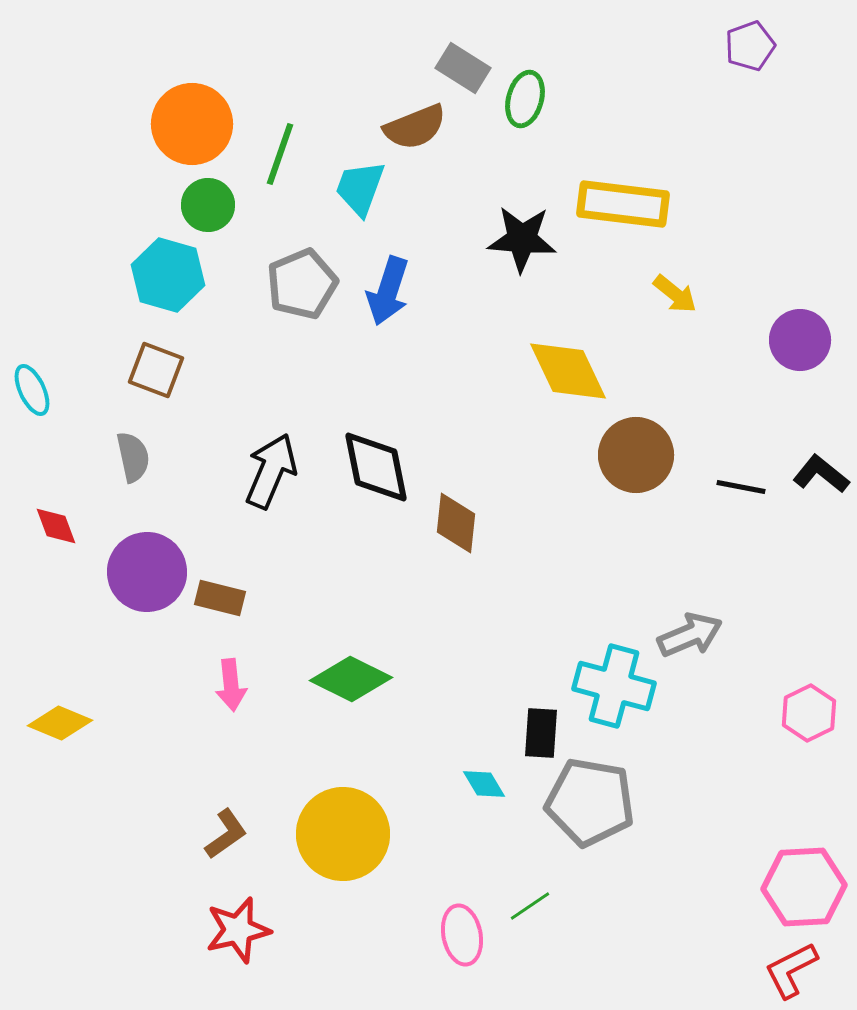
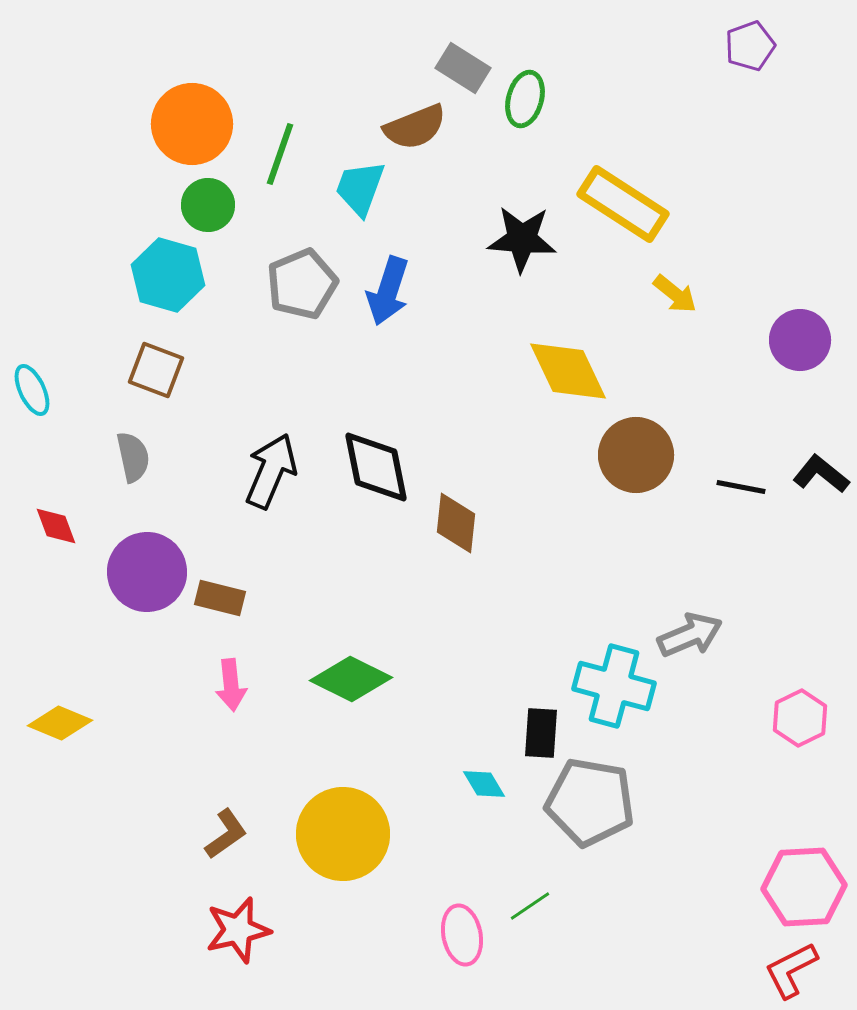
yellow rectangle at (623, 204): rotated 26 degrees clockwise
pink hexagon at (809, 713): moved 9 px left, 5 px down
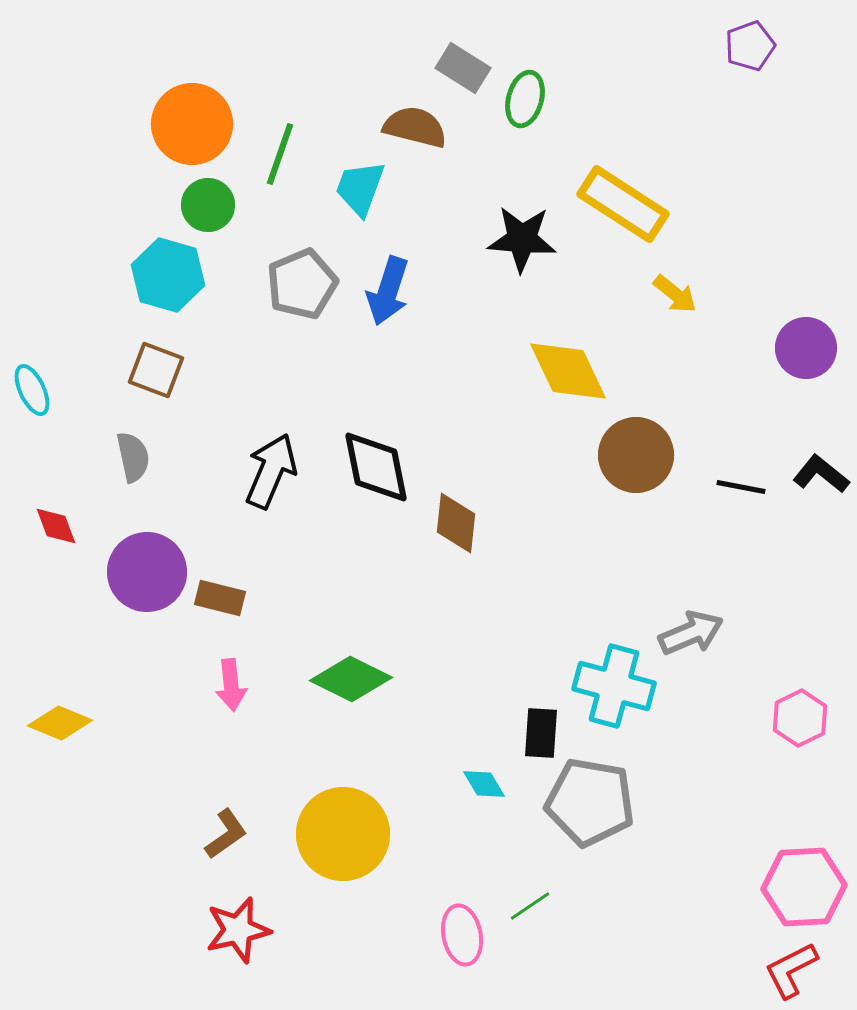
brown semicircle at (415, 127): rotated 144 degrees counterclockwise
purple circle at (800, 340): moved 6 px right, 8 px down
gray arrow at (690, 635): moved 1 px right, 2 px up
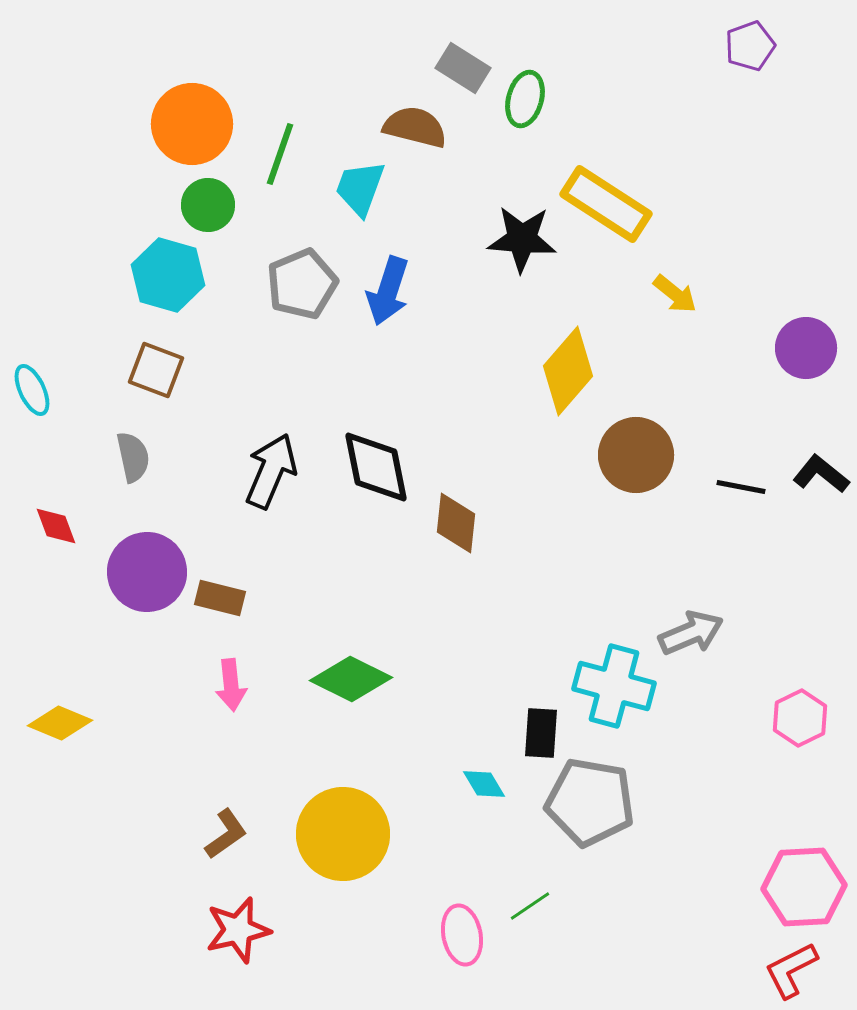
yellow rectangle at (623, 204): moved 17 px left
yellow diamond at (568, 371): rotated 66 degrees clockwise
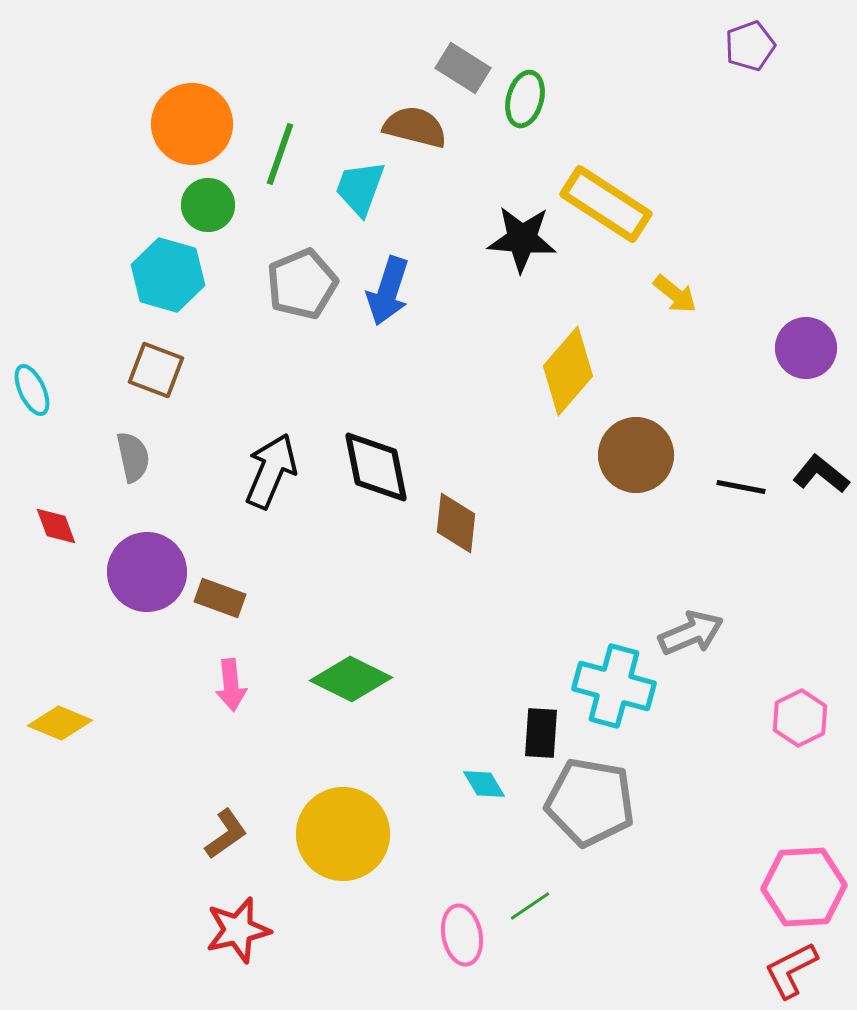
brown rectangle at (220, 598): rotated 6 degrees clockwise
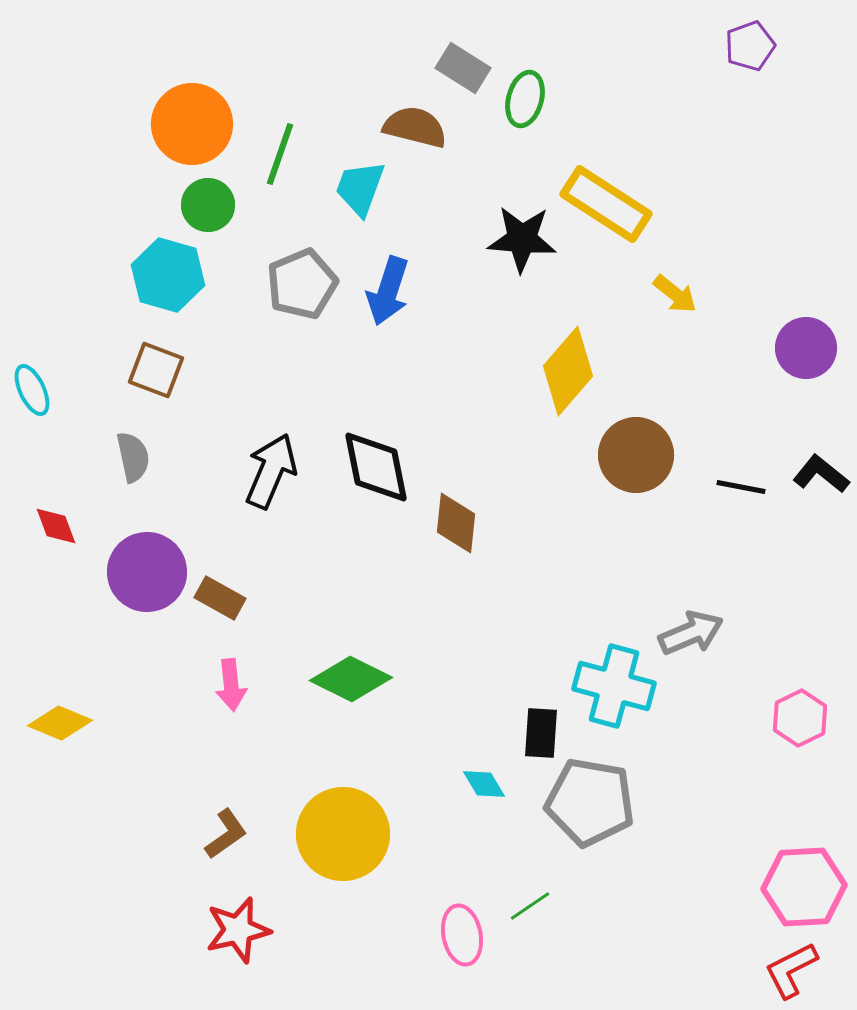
brown rectangle at (220, 598): rotated 9 degrees clockwise
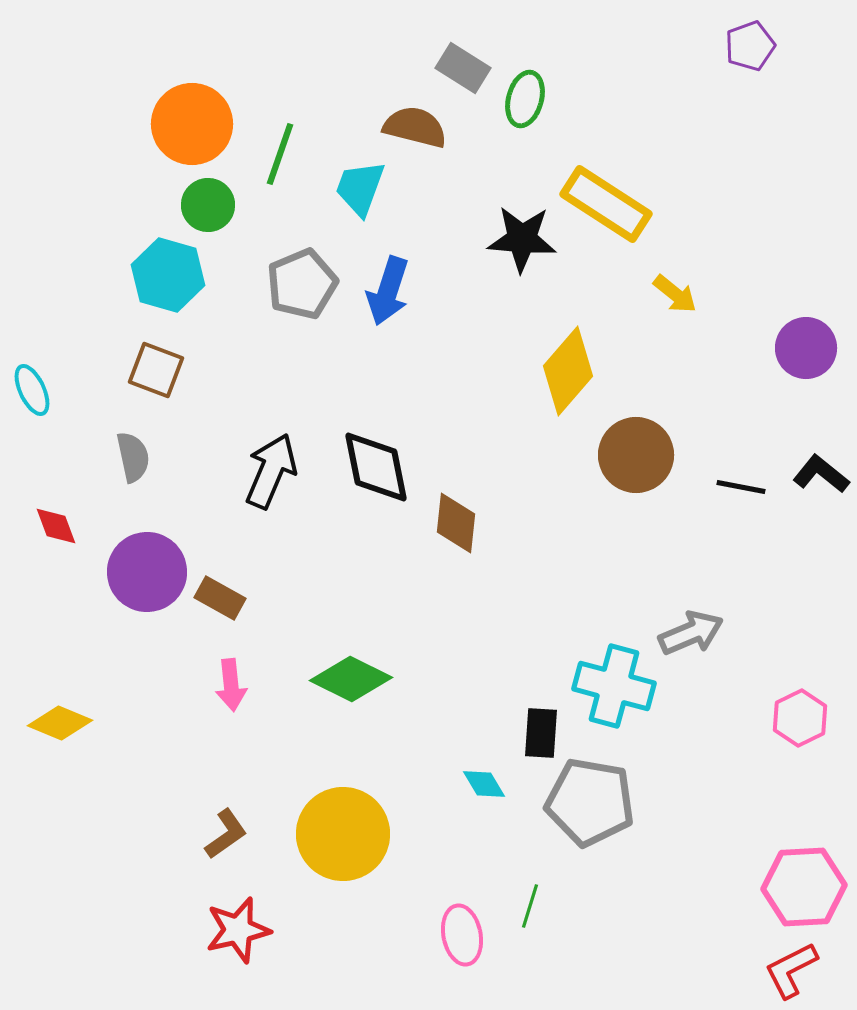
green line at (530, 906): rotated 39 degrees counterclockwise
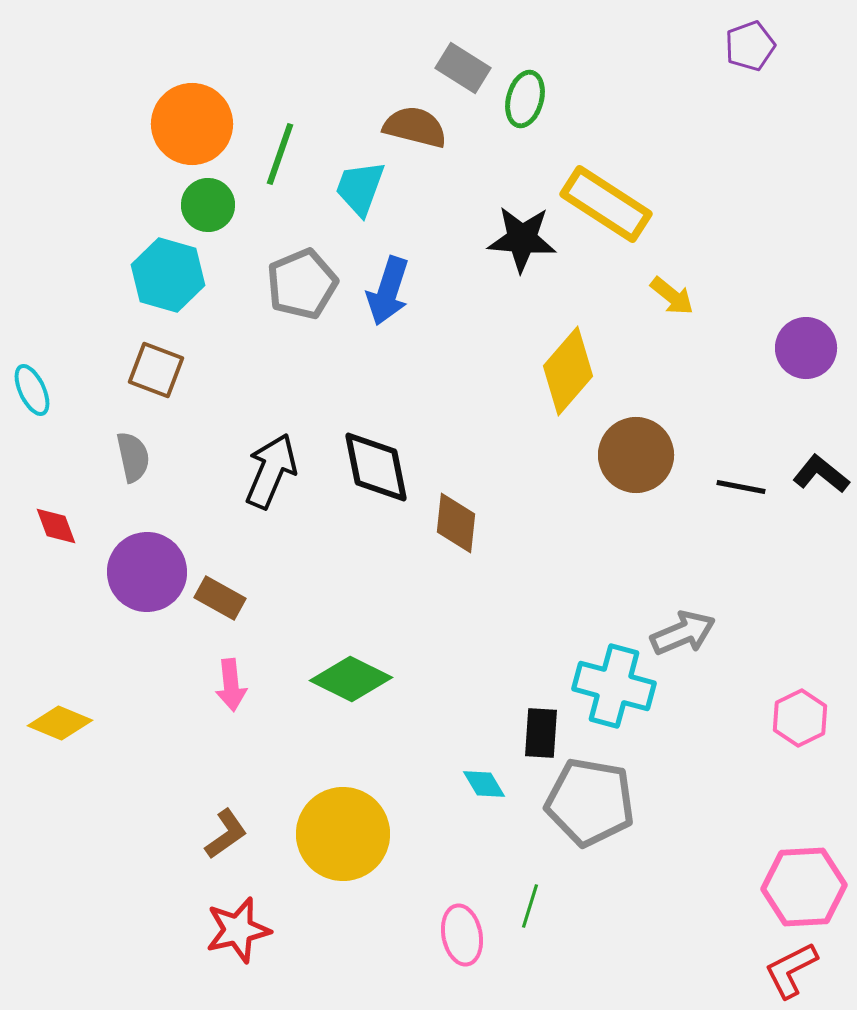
yellow arrow at (675, 294): moved 3 px left, 2 px down
gray arrow at (691, 633): moved 8 px left
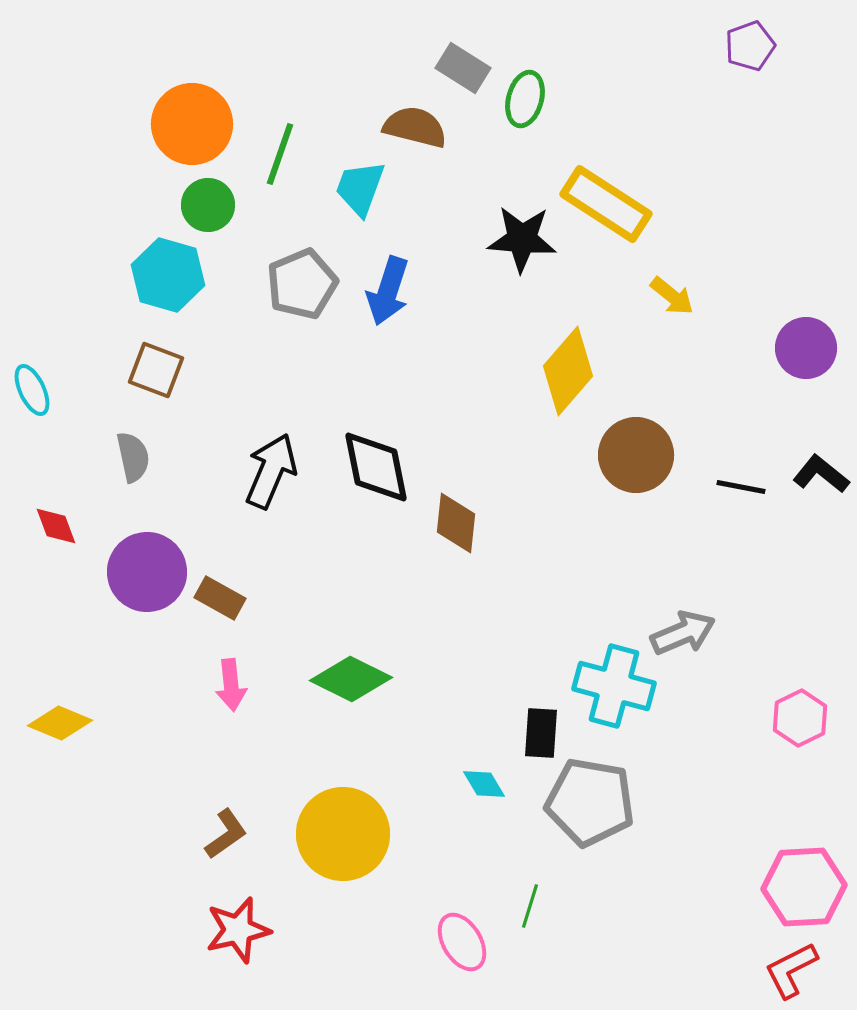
pink ellipse at (462, 935): moved 7 px down; rotated 20 degrees counterclockwise
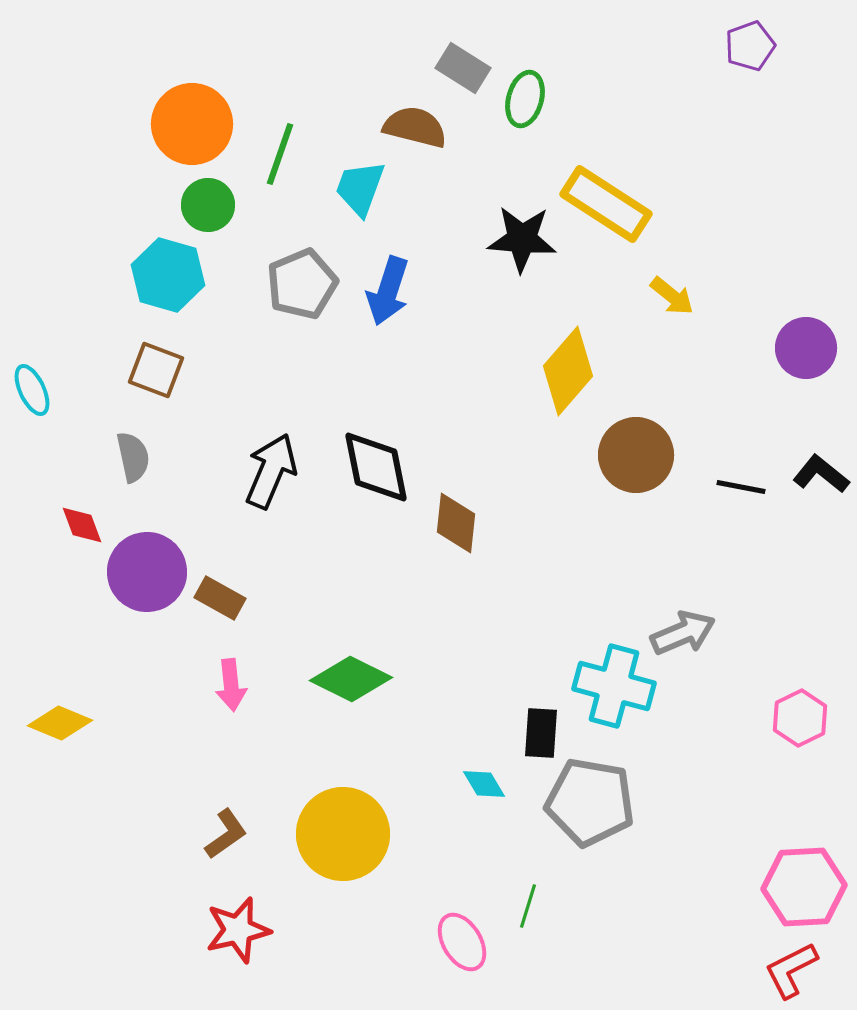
red diamond at (56, 526): moved 26 px right, 1 px up
green line at (530, 906): moved 2 px left
